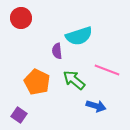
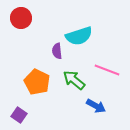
blue arrow: rotated 12 degrees clockwise
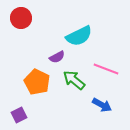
cyan semicircle: rotated 8 degrees counterclockwise
purple semicircle: moved 6 px down; rotated 112 degrees counterclockwise
pink line: moved 1 px left, 1 px up
blue arrow: moved 6 px right, 1 px up
purple square: rotated 28 degrees clockwise
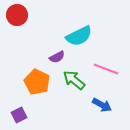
red circle: moved 4 px left, 3 px up
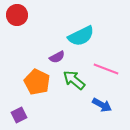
cyan semicircle: moved 2 px right
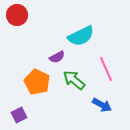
pink line: rotated 45 degrees clockwise
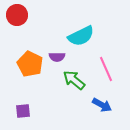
purple semicircle: rotated 28 degrees clockwise
orange pentagon: moved 7 px left, 18 px up
purple square: moved 4 px right, 4 px up; rotated 21 degrees clockwise
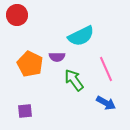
green arrow: rotated 15 degrees clockwise
blue arrow: moved 4 px right, 2 px up
purple square: moved 2 px right
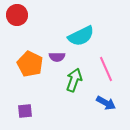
green arrow: rotated 55 degrees clockwise
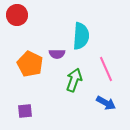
cyan semicircle: rotated 60 degrees counterclockwise
purple semicircle: moved 3 px up
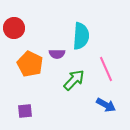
red circle: moved 3 px left, 13 px down
green arrow: rotated 25 degrees clockwise
blue arrow: moved 2 px down
